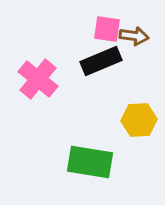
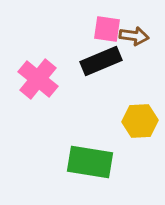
yellow hexagon: moved 1 px right, 1 px down
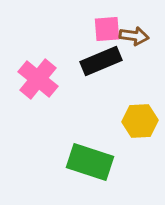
pink square: rotated 12 degrees counterclockwise
green rectangle: rotated 9 degrees clockwise
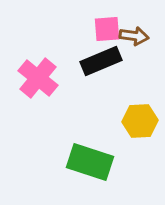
pink cross: moved 1 px up
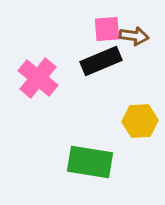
green rectangle: rotated 9 degrees counterclockwise
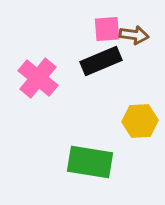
brown arrow: moved 1 px up
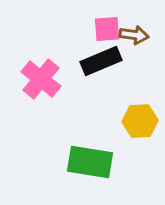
pink cross: moved 3 px right, 1 px down
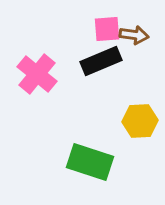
pink cross: moved 4 px left, 5 px up
green rectangle: rotated 9 degrees clockwise
